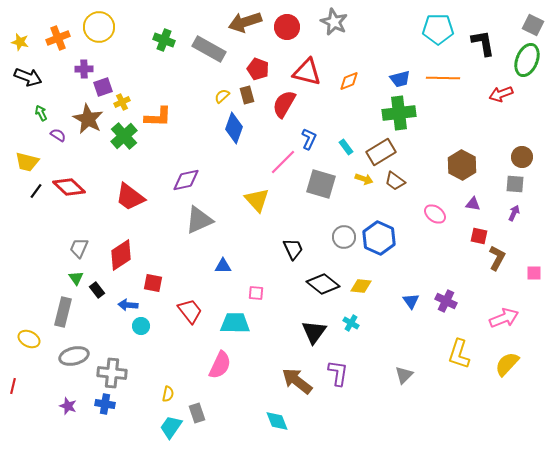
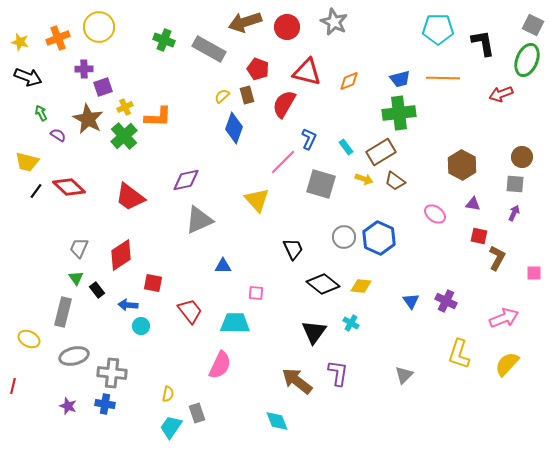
yellow cross at (122, 102): moved 3 px right, 5 px down
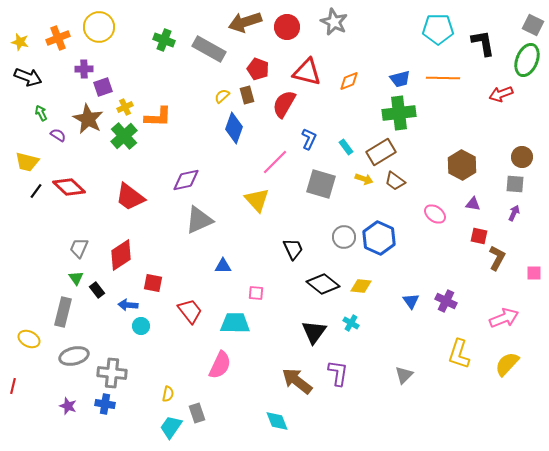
pink line at (283, 162): moved 8 px left
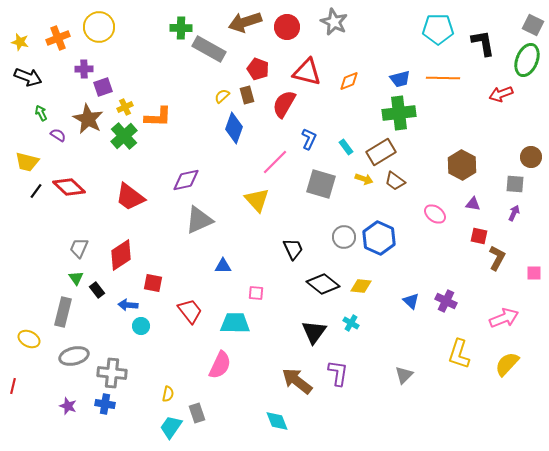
green cross at (164, 40): moved 17 px right, 12 px up; rotated 20 degrees counterclockwise
brown circle at (522, 157): moved 9 px right
blue triangle at (411, 301): rotated 12 degrees counterclockwise
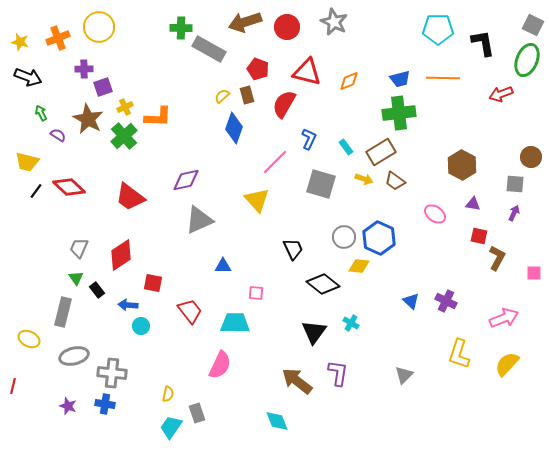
yellow diamond at (361, 286): moved 2 px left, 20 px up
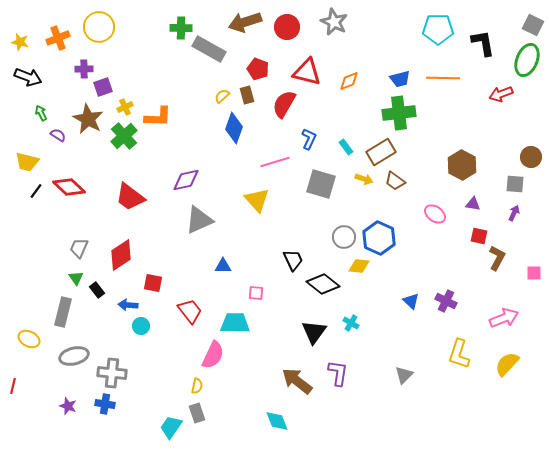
pink line at (275, 162): rotated 28 degrees clockwise
black trapezoid at (293, 249): moved 11 px down
pink semicircle at (220, 365): moved 7 px left, 10 px up
yellow semicircle at (168, 394): moved 29 px right, 8 px up
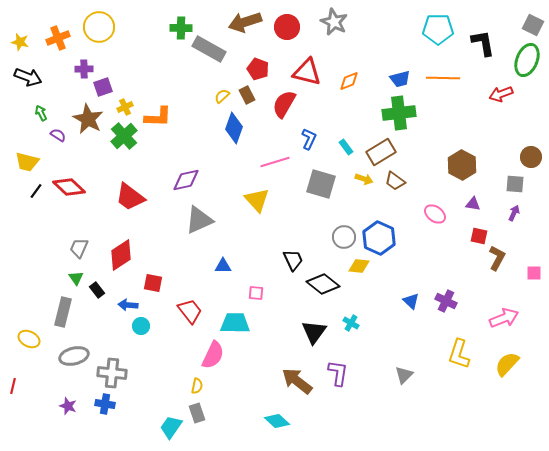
brown rectangle at (247, 95): rotated 12 degrees counterclockwise
cyan diamond at (277, 421): rotated 25 degrees counterclockwise
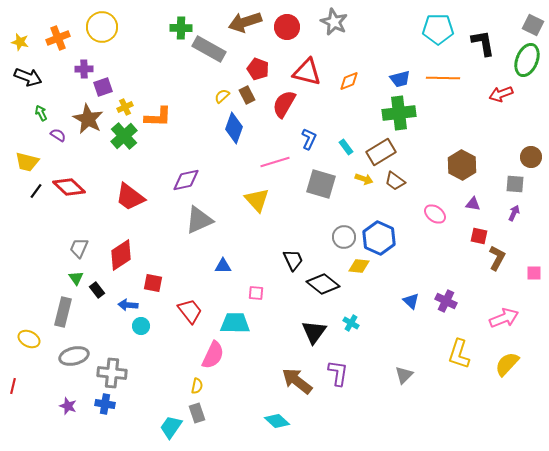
yellow circle at (99, 27): moved 3 px right
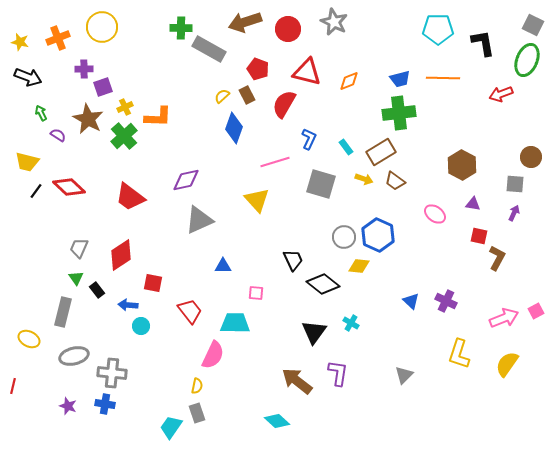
red circle at (287, 27): moved 1 px right, 2 px down
blue hexagon at (379, 238): moved 1 px left, 3 px up
pink square at (534, 273): moved 2 px right, 38 px down; rotated 28 degrees counterclockwise
yellow semicircle at (507, 364): rotated 8 degrees counterclockwise
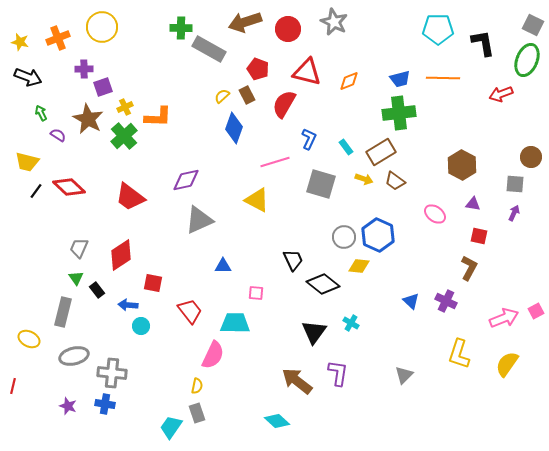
yellow triangle at (257, 200): rotated 20 degrees counterclockwise
brown L-shape at (497, 258): moved 28 px left, 10 px down
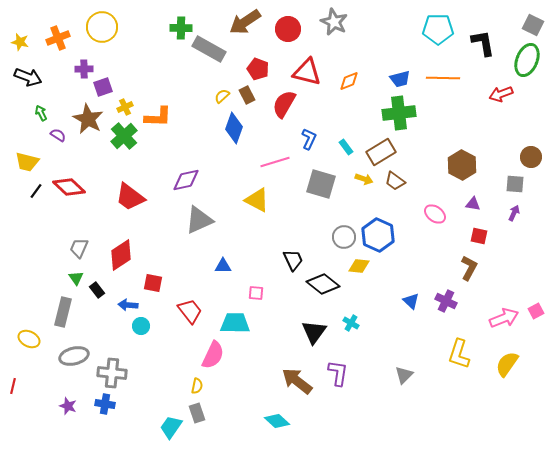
brown arrow at (245, 22): rotated 16 degrees counterclockwise
